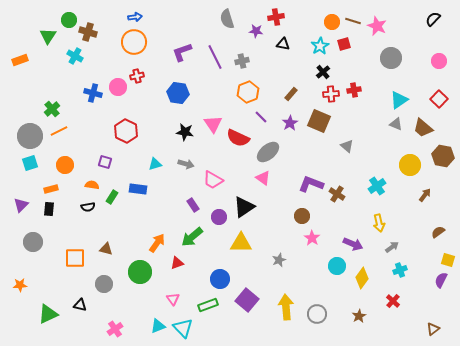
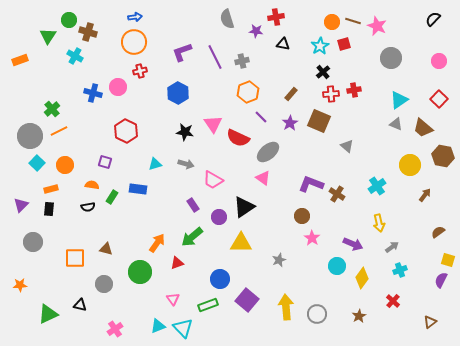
red cross at (137, 76): moved 3 px right, 5 px up
blue hexagon at (178, 93): rotated 20 degrees clockwise
cyan square at (30, 163): moved 7 px right; rotated 28 degrees counterclockwise
brown triangle at (433, 329): moved 3 px left, 7 px up
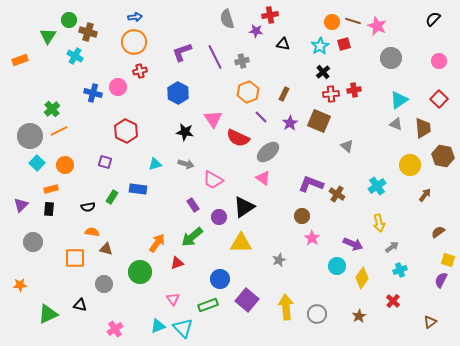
red cross at (276, 17): moved 6 px left, 2 px up
brown rectangle at (291, 94): moved 7 px left; rotated 16 degrees counterclockwise
pink triangle at (213, 124): moved 5 px up
brown trapezoid at (423, 128): rotated 135 degrees counterclockwise
orange semicircle at (92, 185): moved 47 px down
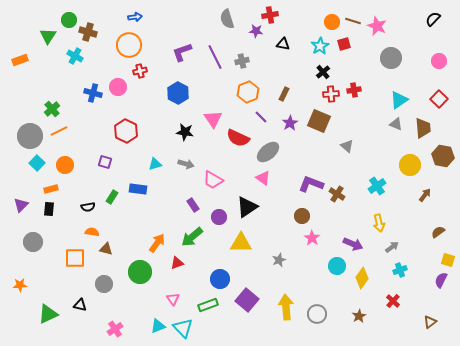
orange circle at (134, 42): moved 5 px left, 3 px down
black triangle at (244, 207): moved 3 px right
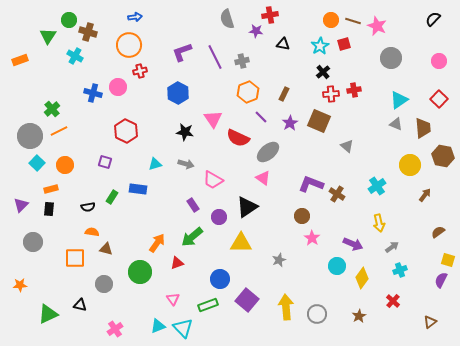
orange circle at (332, 22): moved 1 px left, 2 px up
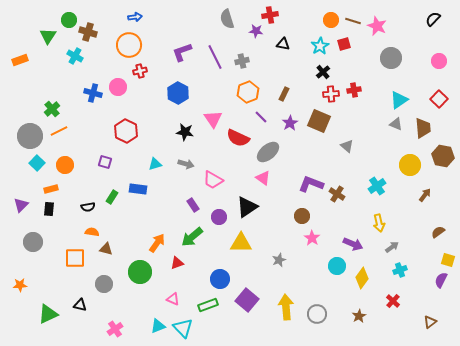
pink triangle at (173, 299): rotated 32 degrees counterclockwise
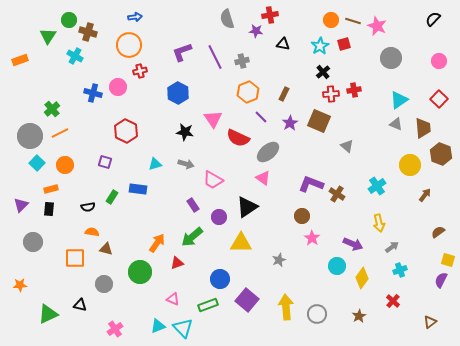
orange line at (59, 131): moved 1 px right, 2 px down
brown hexagon at (443, 156): moved 2 px left, 2 px up; rotated 10 degrees clockwise
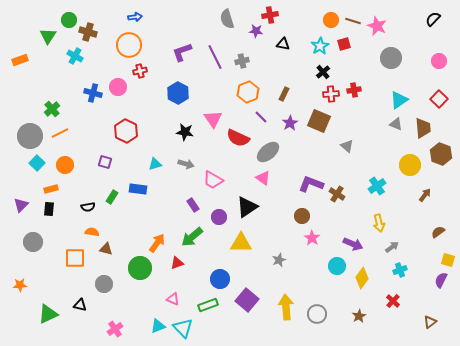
green circle at (140, 272): moved 4 px up
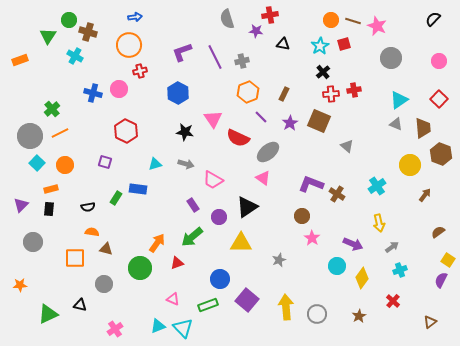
pink circle at (118, 87): moved 1 px right, 2 px down
green rectangle at (112, 197): moved 4 px right, 1 px down
yellow square at (448, 260): rotated 16 degrees clockwise
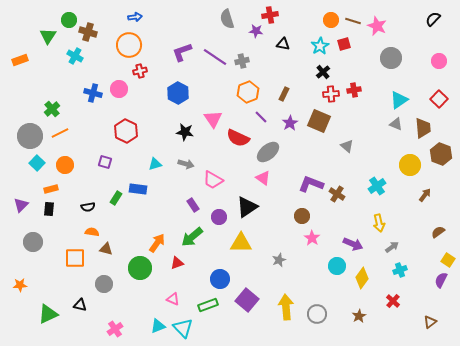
purple line at (215, 57): rotated 30 degrees counterclockwise
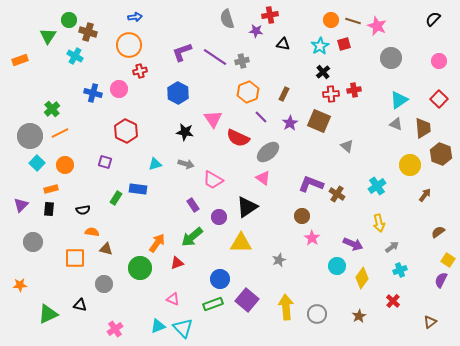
black semicircle at (88, 207): moved 5 px left, 3 px down
green rectangle at (208, 305): moved 5 px right, 1 px up
